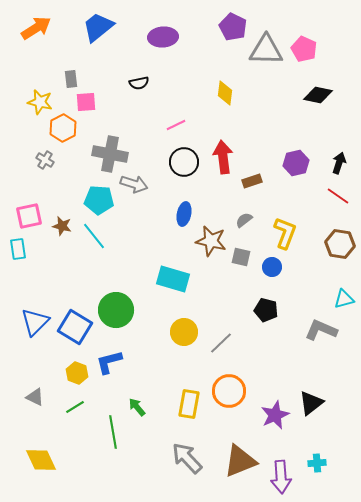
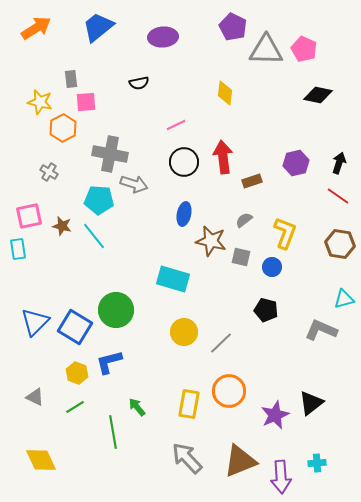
gray cross at (45, 160): moved 4 px right, 12 px down
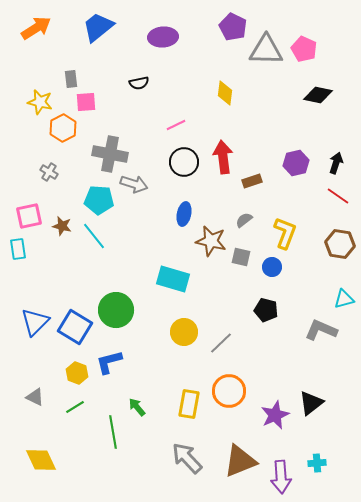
black arrow at (339, 163): moved 3 px left
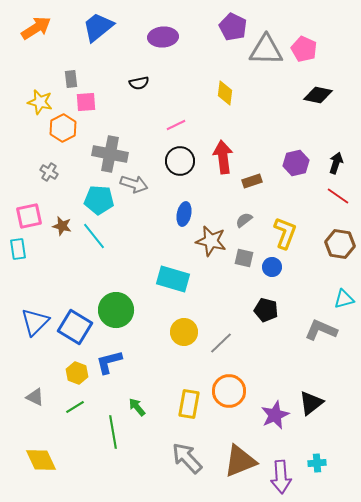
black circle at (184, 162): moved 4 px left, 1 px up
gray square at (241, 257): moved 3 px right, 1 px down
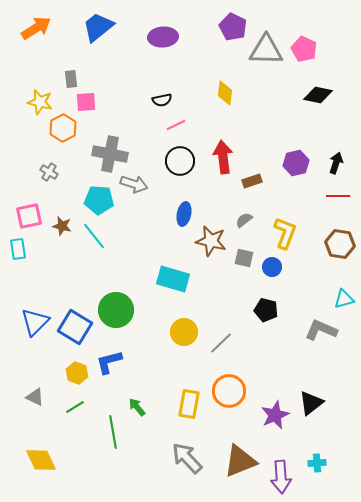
black semicircle at (139, 83): moved 23 px right, 17 px down
red line at (338, 196): rotated 35 degrees counterclockwise
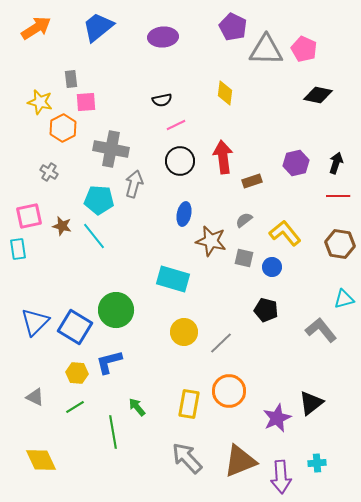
gray cross at (110, 154): moved 1 px right, 5 px up
gray arrow at (134, 184): rotated 92 degrees counterclockwise
yellow L-shape at (285, 233): rotated 60 degrees counterclockwise
gray L-shape at (321, 330): rotated 28 degrees clockwise
yellow hexagon at (77, 373): rotated 15 degrees counterclockwise
purple star at (275, 415): moved 2 px right, 3 px down
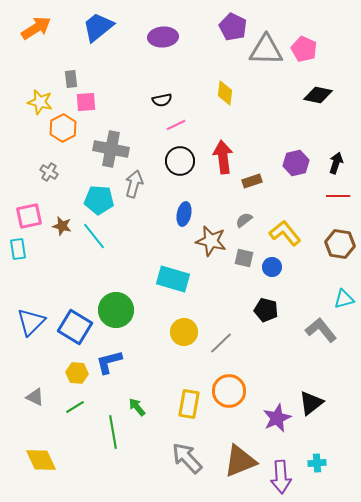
blue triangle at (35, 322): moved 4 px left
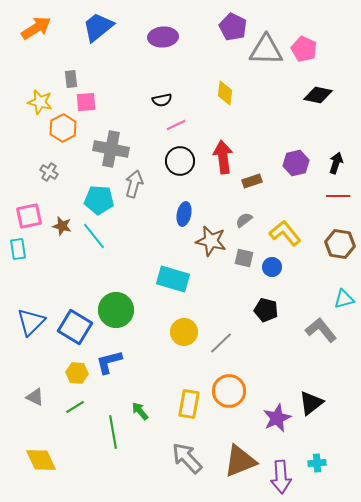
green arrow at (137, 407): moved 3 px right, 4 px down
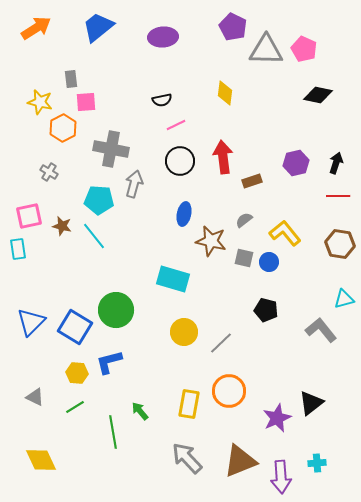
blue circle at (272, 267): moved 3 px left, 5 px up
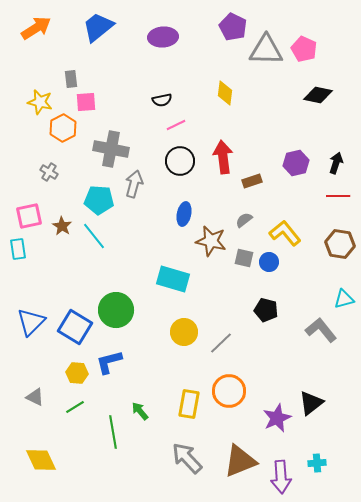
brown star at (62, 226): rotated 18 degrees clockwise
